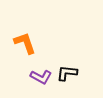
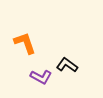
black L-shape: moved 8 px up; rotated 30 degrees clockwise
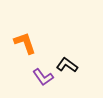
purple L-shape: moved 2 px right; rotated 25 degrees clockwise
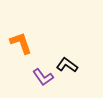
orange L-shape: moved 4 px left
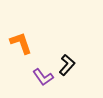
black L-shape: rotated 95 degrees clockwise
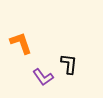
black L-shape: moved 2 px right, 1 px up; rotated 35 degrees counterclockwise
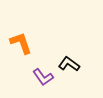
black L-shape: rotated 60 degrees counterclockwise
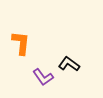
orange L-shape: rotated 25 degrees clockwise
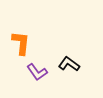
purple L-shape: moved 6 px left, 5 px up
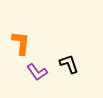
black L-shape: rotated 35 degrees clockwise
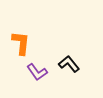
black L-shape: rotated 20 degrees counterclockwise
